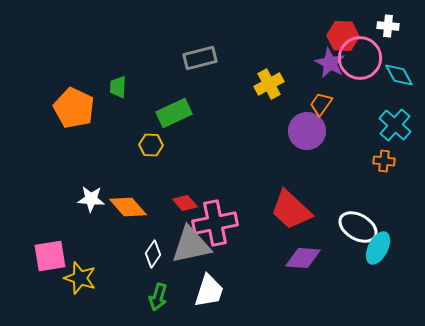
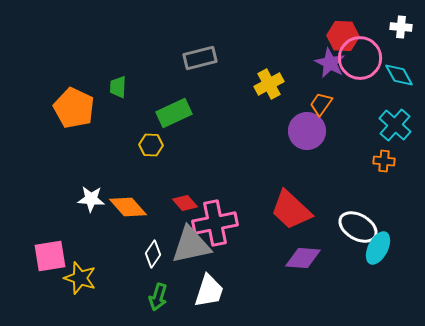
white cross: moved 13 px right, 1 px down
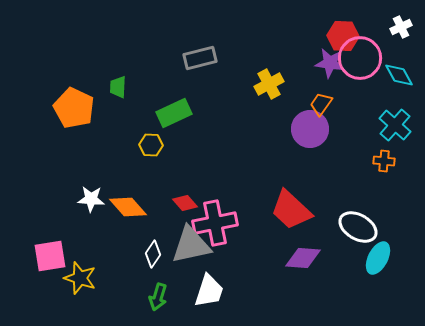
white cross: rotated 30 degrees counterclockwise
purple star: rotated 20 degrees counterclockwise
purple circle: moved 3 px right, 2 px up
cyan ellipse: moved 10 px down
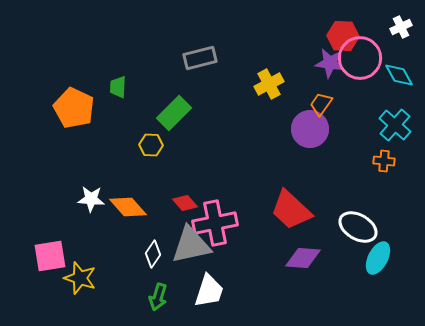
green rectangle: rotated 20 degrees counterclockwise
